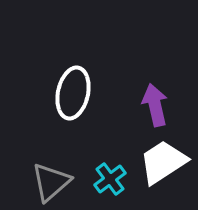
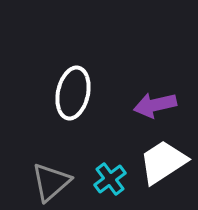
purple arrow: rotated 90 degrees counterclockwise
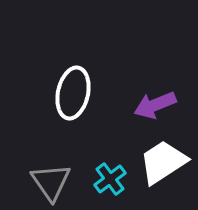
purple arrow: rotated 9 degrees counterclockwise
gray triangle: rotated 24 degrees counterclockwise
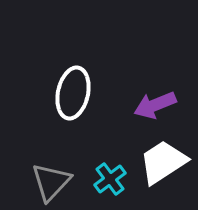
gray triangle: rotated 18 degrees clockwise
